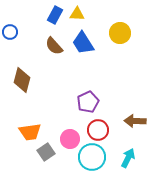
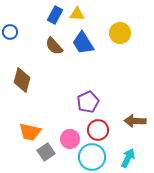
orange trapezoid: rotated 20 degrees clockwise
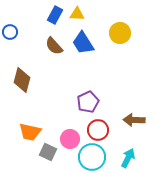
brown arrow: moved 1 px left, 1 px up
gray square: moved 2 px right; rotated 30 degrees counterclockwise
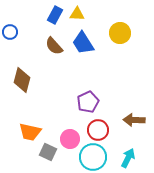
cyan circle: moved 1 px right
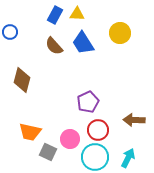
cyan circle: moved 2 px right
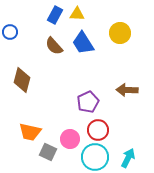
brown arrow: moved 7 px left, 30 px up
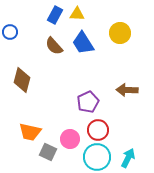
cyan circle: moved 2 px right
